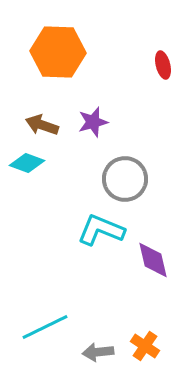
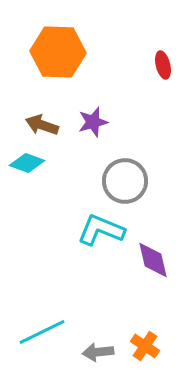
gray circle: moved 2 px down
cyan line: moved 3 px left, 5 px down
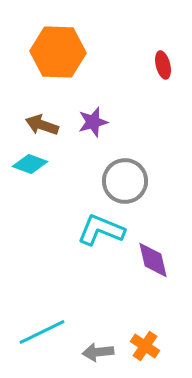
cyan diamond: moved 3 px right, 1 px down
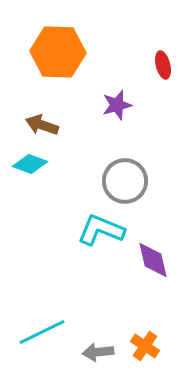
purple star: moved 24 px right, 17 px up
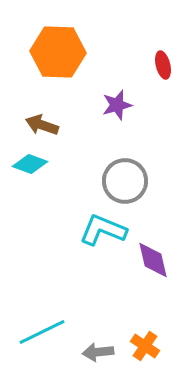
cyan L-shape: moved 2 px right
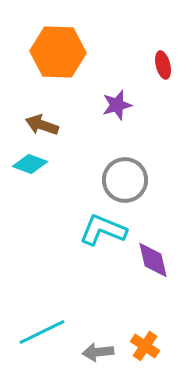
gray circle: moved 1 px up
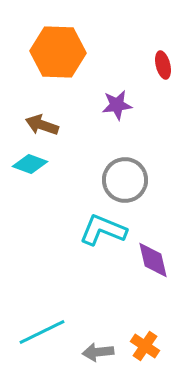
purple star: rotated 8 degrees clockwise
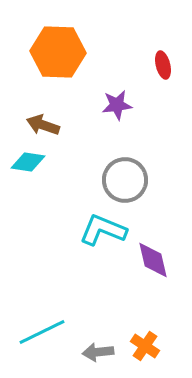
brown arrow: moved 1 px right
cyan diamond: moved 2 px left, 2 px up; rotated 12 degrees counterclockwise
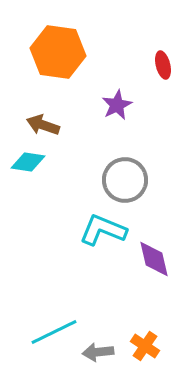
orange hexagon: rotated 6 degrees clockwise
purple star: rotated 20 degrees counterclockwise
purple diamond: moved 1 px right, 1 px up
cyan line: moved 12 px right
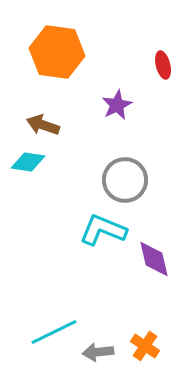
orange hexagon: moved 1 px left
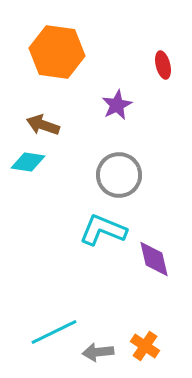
gray circle: moved 6 px left, 5 px up
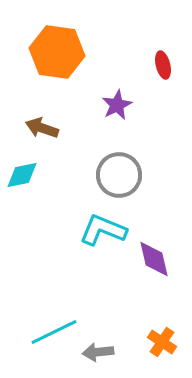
brown arrow: moved 1 px left, 3 px down
cyan diamond: moved 6 px left, 13 px down; rotated 20 degrees counterclockwise
orange cross: moved 17 px right, 4 px up
